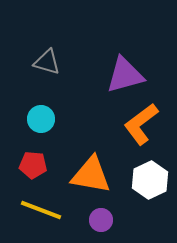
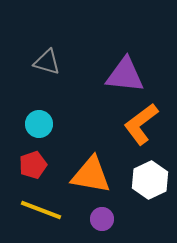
purple triangle: rotated 21 degrees clockwise
cyan circle: moved 2 px left, 5 px down
red pentagon: rotated 24 degrees counterclockwise
purple circle: moved 1 px right, 1 px up
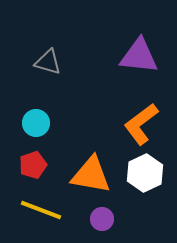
gray triangle: moved 1 px right
purple triangle: moved 14 px right, 19 px up
cyan circle: moved 3 px left, 1 px up
white hexagon: moved 5 px left, 7 px up
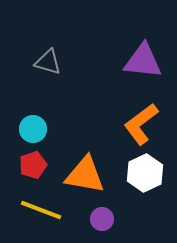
purple triangle: moved 4 px right, 5 px down
cyan circle: moved 3 px left, 6 px down
orange triangle: moved 6 px left
